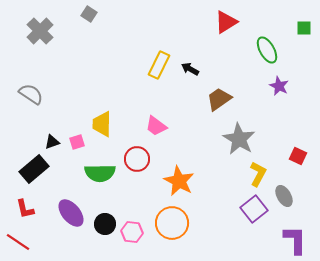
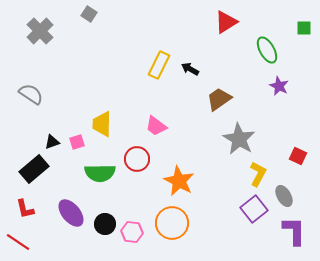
purple L-shape: moved 1 px left, 9 px up
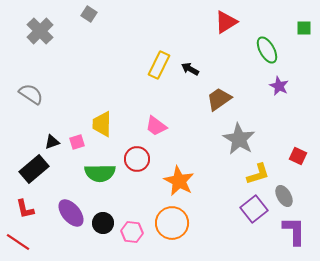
yellow L-shape: rotated 45 degrees clockwise
black circle: moved 2 px left, 1 px up
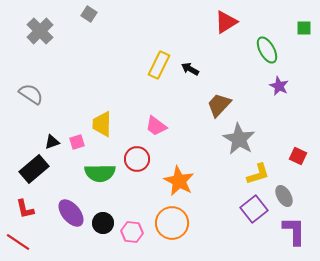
brown trapezoid: moved 6 px down; rotated 12 degrees counterclockwise
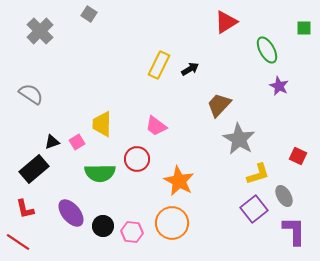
black arrow: rotated 120 degrees clockwise
pink square: rotated 14 degrees counterclockwise
black circle: moved 3 px down
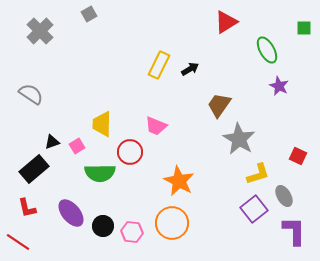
gray square: rotated 28 degrees clockwise
brown trapezoid: rotated 8 degrees counterclockwise
pink trapezoid: rotated 15 degrees counterclockwise
pink square: moved 4 px down
red circle: moved 7 px left, 7 px up
red L-shape: moved 2 px right, 1 px up
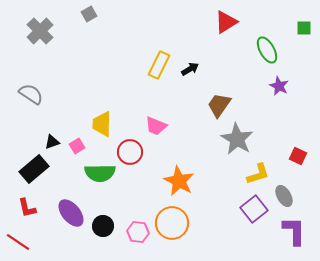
gray star: moved 2 px left
pink hexagon: moved 6 px right
